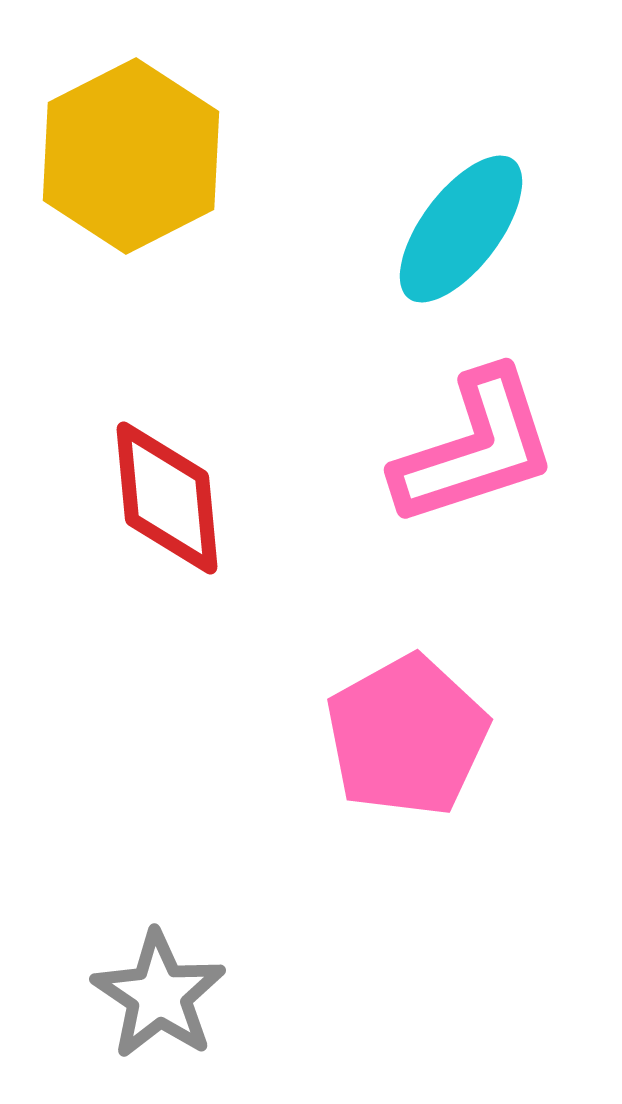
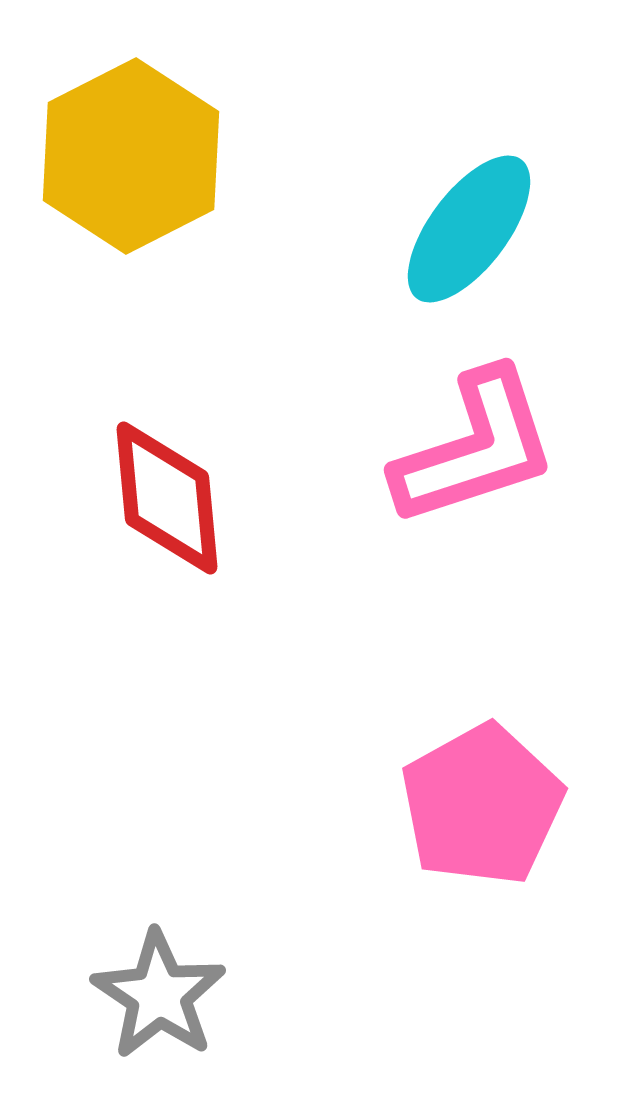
cyan ellipse: moved 8 px right
pink pentagon: moved 75 px right, 69 px down
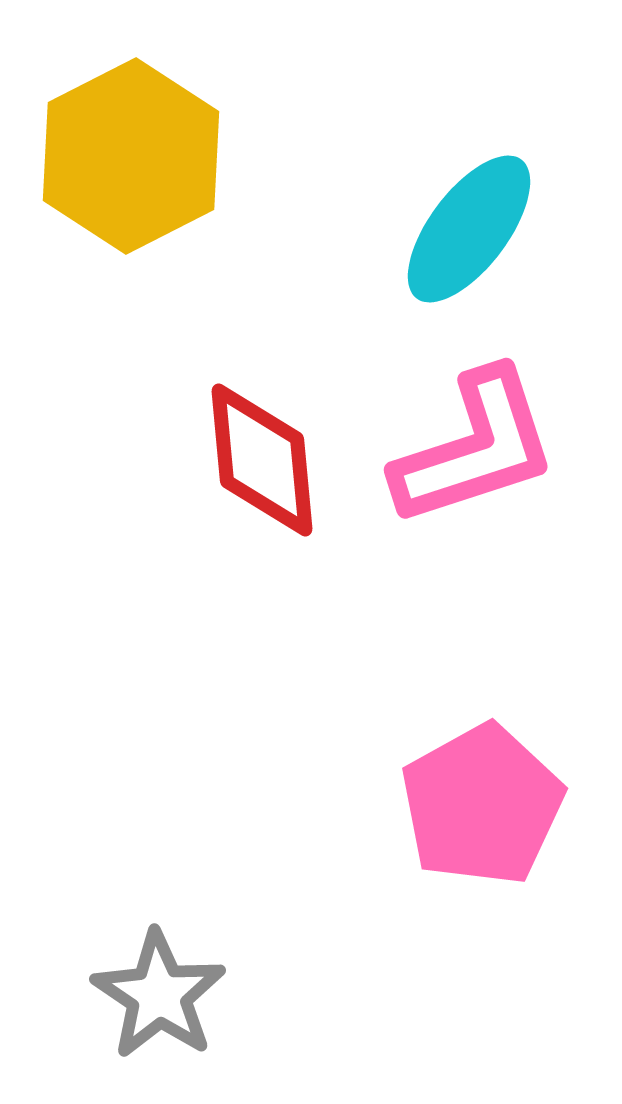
red diamond: moved 95 px right, 38 px up
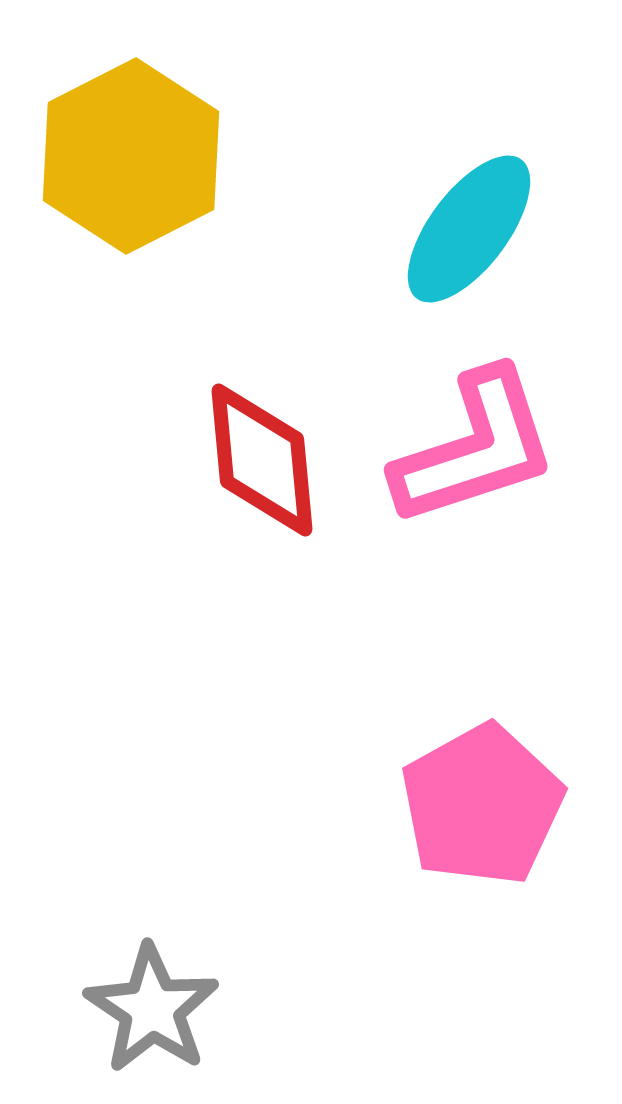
gray star: moved 7 px left, 14 px down
